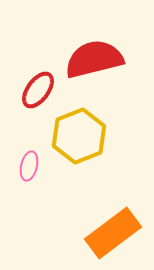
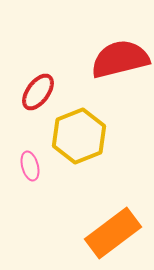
red semicircle: moved 26 px right
red ellipse: moved 2 px down
pink ellipse: moved 1 px right; rotated 28 degrees counterclockwise
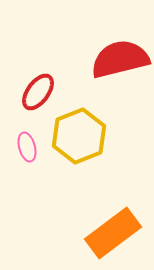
pink ellipse: moved 3 px left, 19 px up
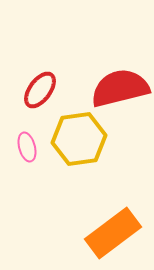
red semicircle: moved 29 px down
red ellipse: moved 2 px right, 2 px up
yellow hexagon: moved 3 px down; rotated 14 degrees clockwise
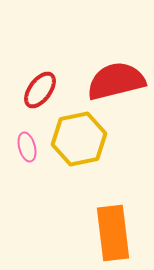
red semicircle: moved 4 px left, 7 px up
yellow hexagon: rotated 4 degrees counterclockwise
orange rectangle: rotated 60 degrees counterclockwise
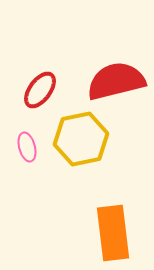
yellow hexagon: moved 2 px right
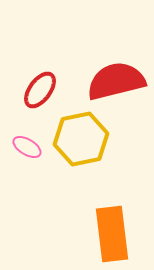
pink ellipse: rotated 44 degrees counterclockwise
orange rectangle: moved 1 px left, 1 px down
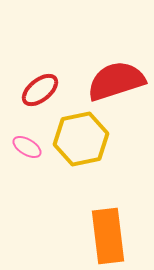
red semicircle: rotated 4 degrees counterclockwise
red ellipse: rotated 15 degrees clockwise
orange rectangle: moved 4 px left, 2 px down
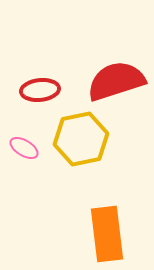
red ellipse: rotated 33 degrees clockwise
pink ellipse: moved 3 px left, 1 px down
orange rectangle: moved 1 px left, 2 px up
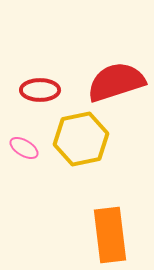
red semicircle: moved 1 px down
red ellipse: rotated 6 degrees clockwise
orange rectangle: moved 3 px right, 1 px down
